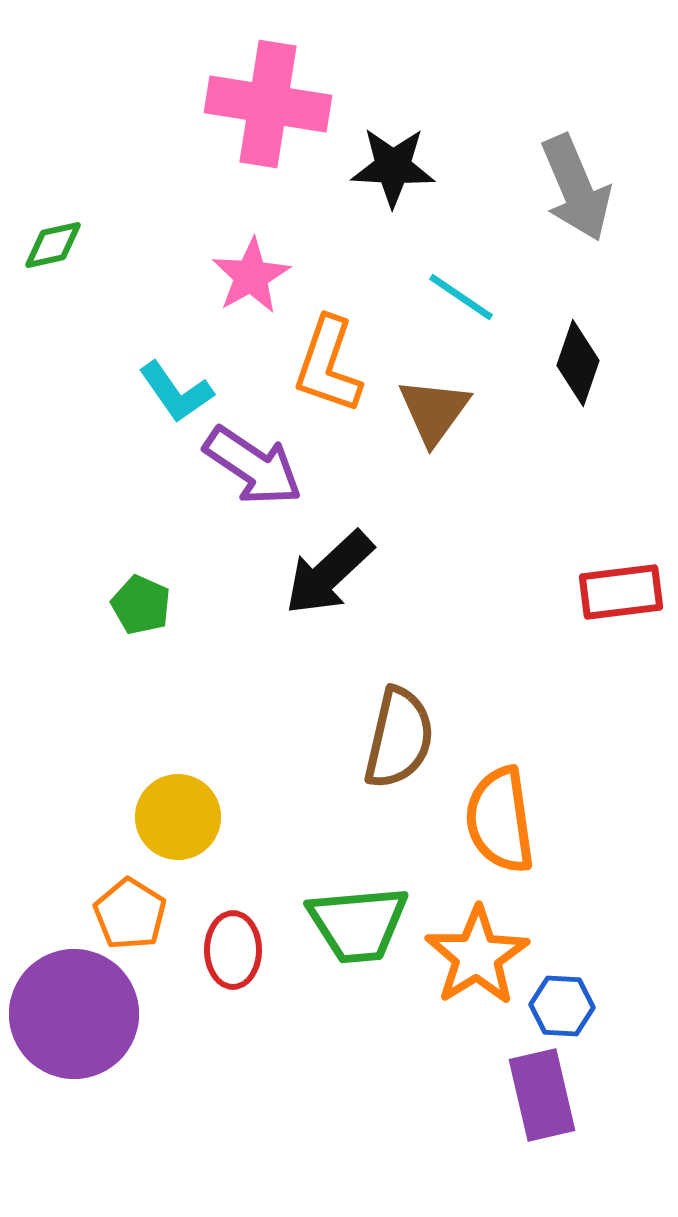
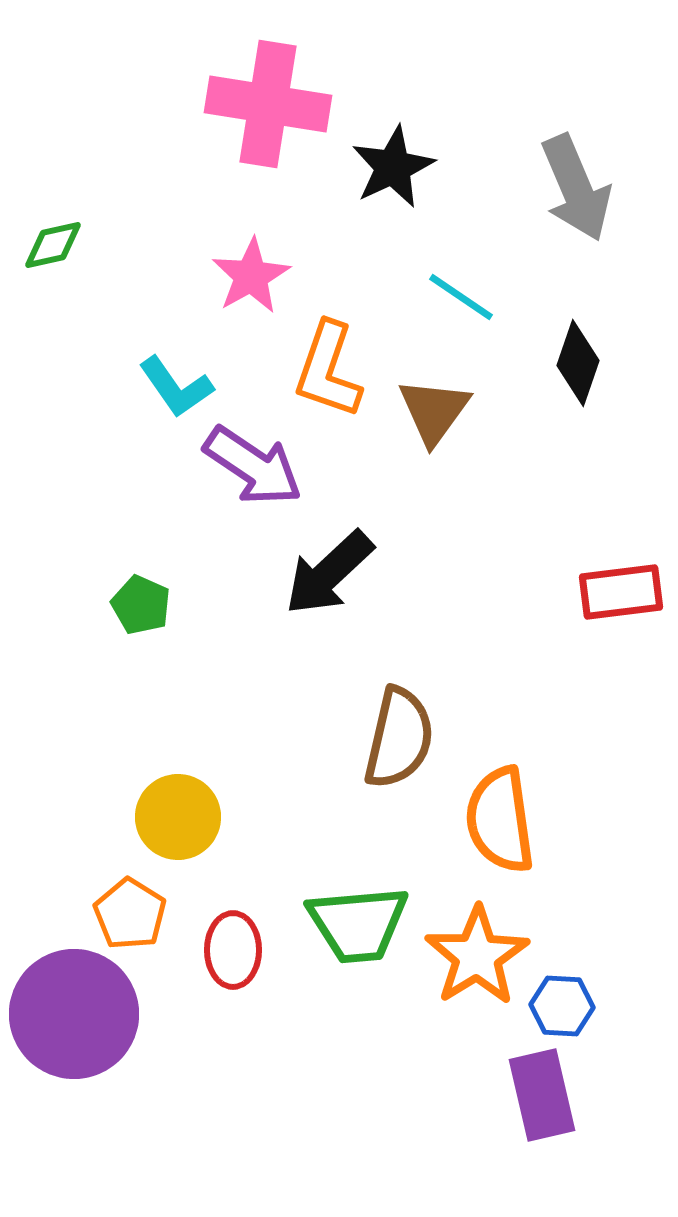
black star: rotated 28 degrees counterclockwise
orange L-shape: moved 5 px down
cyan L-shape: moved 5 px up
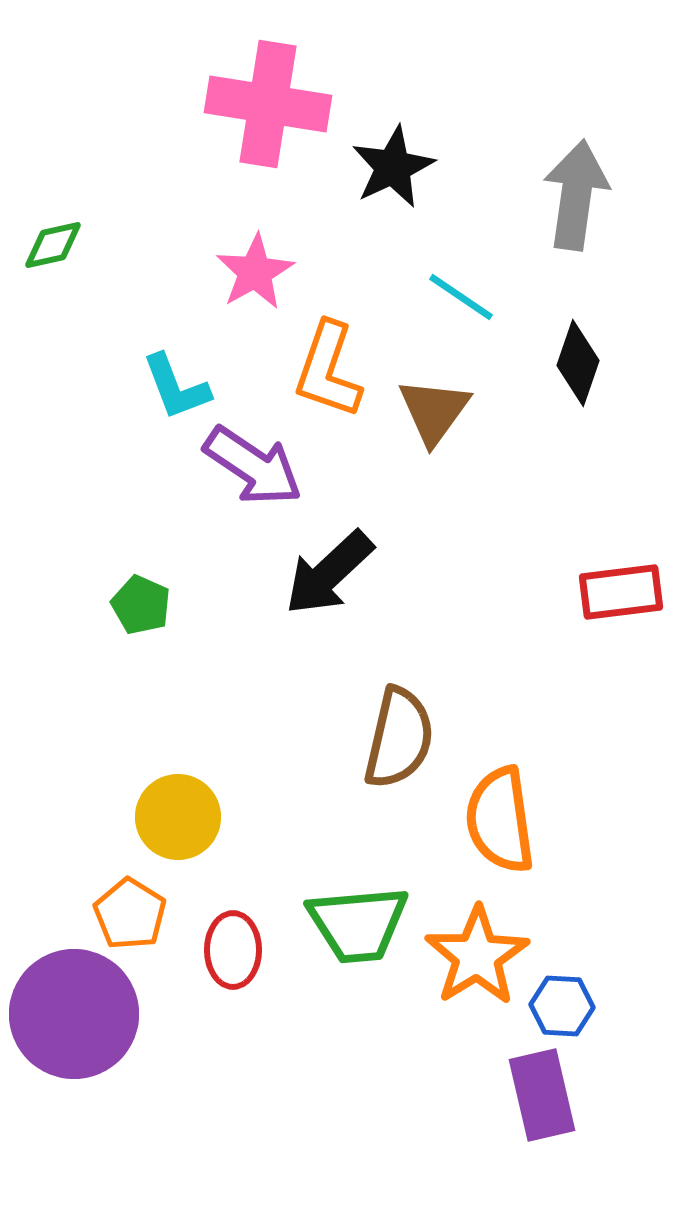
gray arrow: moved 7 px down; rotated 149 degrees counterclockwise
pink star: moved 4 px right, 4 px up
cyan L-shape: rotated 14 degrees clockwise
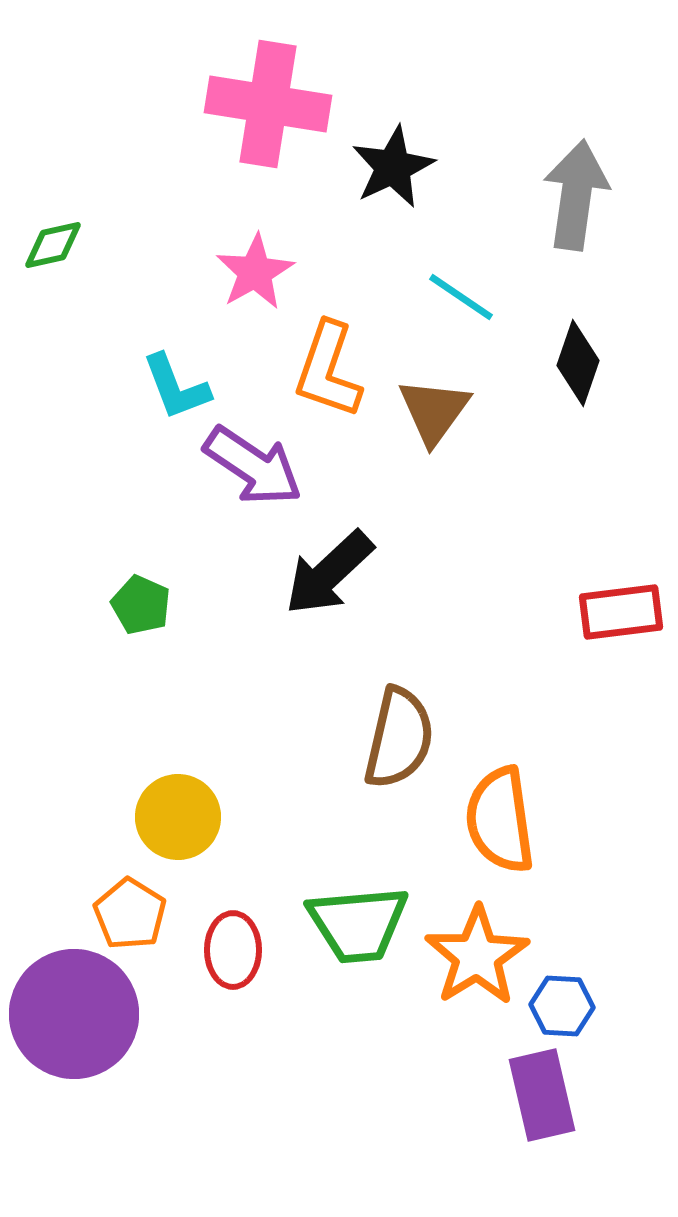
red rectangle: moved 20 px down
